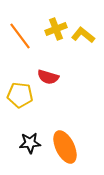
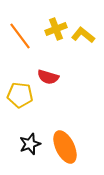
black star: moved 1 px down; rotated 15 degrees counterclockwise
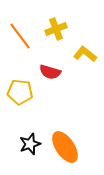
yellow L-shape: moved 2 px right, 19 px down
red semicircle: moved 2 px right, 5 px up
yellow pentagon: moved 3 px up
orange ellipse: rotated 8 degrees counterclockwise
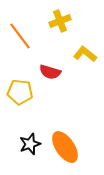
yellow cross: moved 4 px right, 8 px up
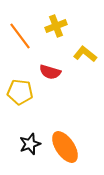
yellow cross: moved 4 px left, 5 px down
